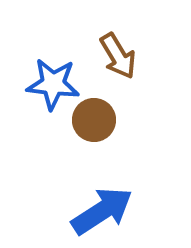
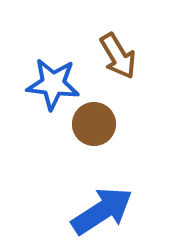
brown circle: moved 4 px down
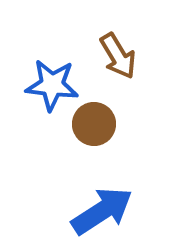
blue star: moved 1 px left, 1 px down
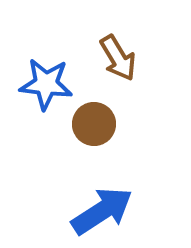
brown arrow: moved 2 px down
blue star: moved 6 px left, 1 px up
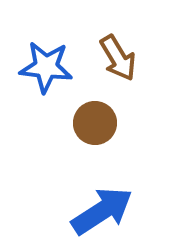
blue star: moved 17 px up
brown circle: moved 1 px right, 1 px up
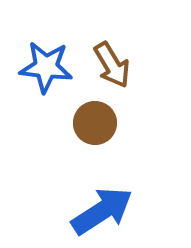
brown arrow: moved 6 px left, 7 px down
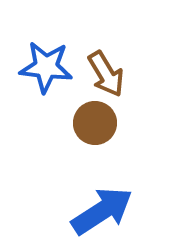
brown arrow: moved 6 px left, 9 px down
